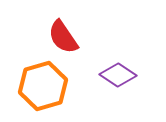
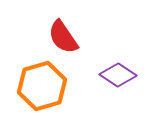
orange hexagon: moved 1 px left
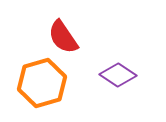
orange hexagon: moved 3 px up
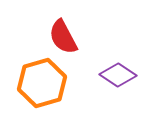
red semicircle: rotated 6 degrees clockwise
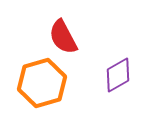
purple diamond: rotated 63 degrees counterclockwise
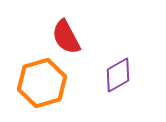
red semicircle: moved 3 px right
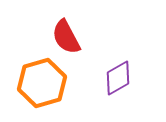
purple diamond: moved 3 px down
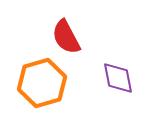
purple diamond: rotated 72 degrees counterclockwise
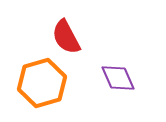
purple diamond: rotated 12 degrees counterclockwise
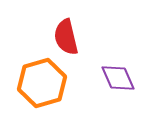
red semicircle: rotated 15 degrees clockwise
